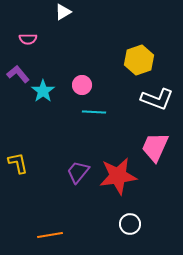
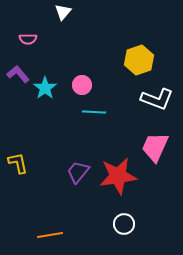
white triangle: rotated 18 degrees counterclockwise
cyan star: moved 2 px right, 3 px up
white circle: moved 6 px left
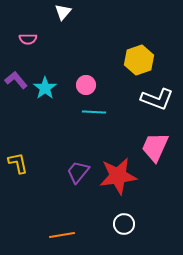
purple L-shape: moved 2 px left, 6 px down
pink circle: moved 4 px right
orange line: moved 12 px right
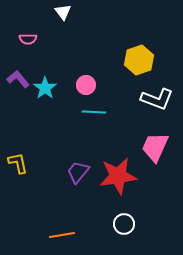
white triangle: rotated 18 degrees counterclockwise
purple L-shape: moved 2 px right, 1 px up
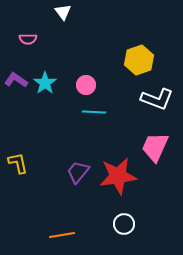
purple L-shape: moved 2 px left, 1 px down; rotated 15 degrees counterclockwise
cyan star: moved 5 px up
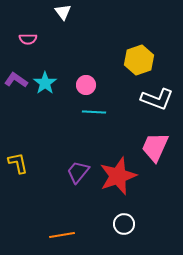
red star: rotated 12 degrees counterclockwise
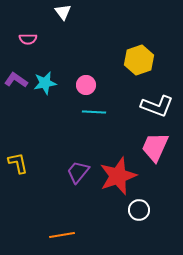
cyan star: rotated 25 degrees clockwise
white L-shape: moved 7 px down
white circle: moved 15 px right, 14 px up
